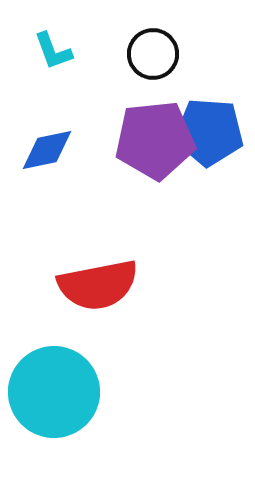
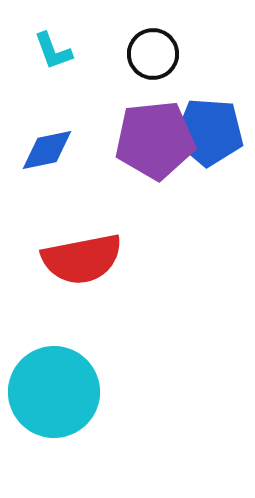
red semicircle: moved 16 px left, 26 px up
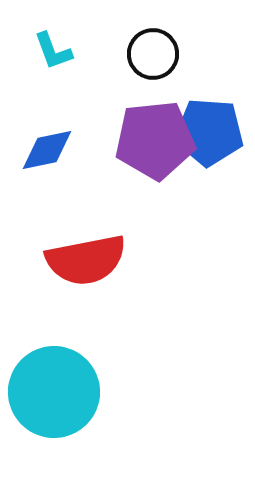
red semicircle: moved 4 px right, 1 px down
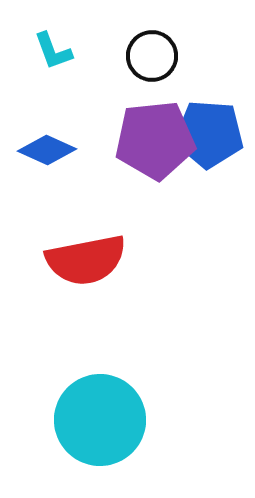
black circle: moved 1 px left, 2 px down
blue pentagon: moved 2 px down
blue diamond: rotated 36 degrees clockwise
cyan circle: moved 46 px right, 28 px down
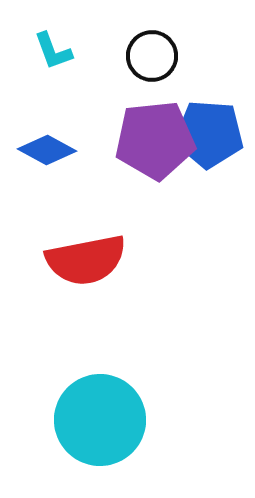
blue diamond: rotated 4 degrees clockwise
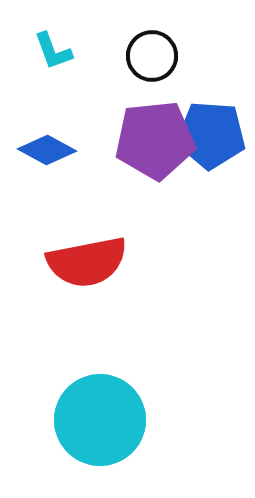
blue pentagon: moved 2 px right, 1 px down
red semicircle: moved 1 px right, 2 px down
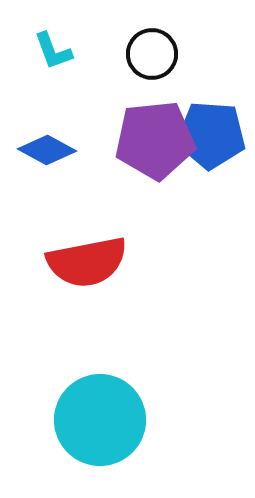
black circle: moved 2 px up
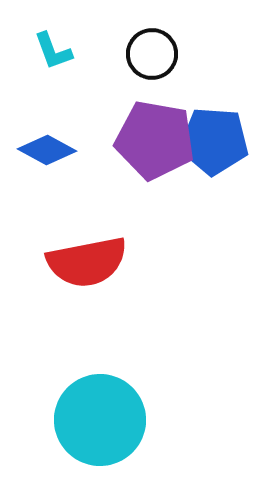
blue pentagon: moved 3 px right, 6 px down
purple pentagon: rotated 16 degrees clockwise
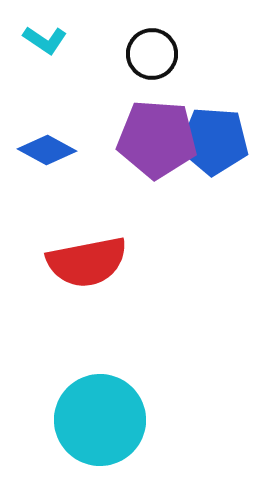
cyan L-shape: moved 8 px left, 11 px up; rotated 36 degrees counterclockwise
purple pentagon: moved 2 px right, 1 px up; rotated 6 degrees counterclockwise
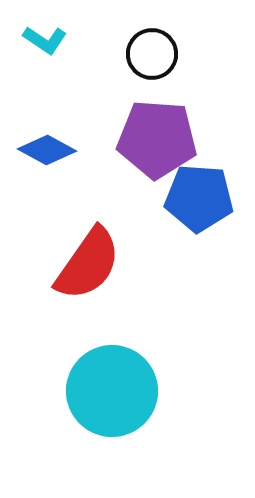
blue pentagon: moved 15 px left, 57 px down
red semicircle: moved 1 px right, 2 px down; rotated 44 degrees counterclockwise
cyan circle: moved 12 px right, 29 px up
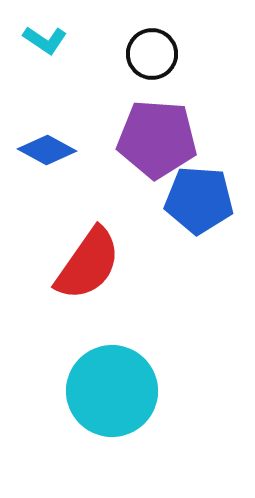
blue pentagon: moved 2 px down
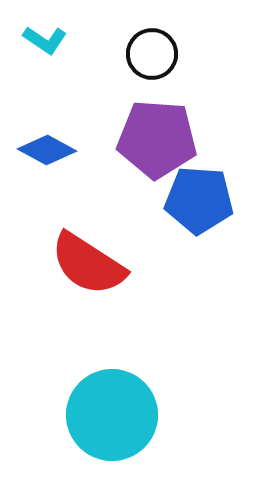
red semicircle: rotated 88 degrees clockwise
cyan circle: moved 24 px down
